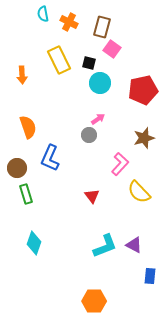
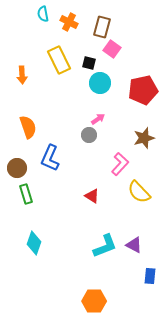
red triangle: rotated 21 degrees counterclockwise
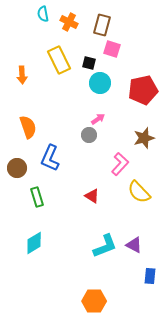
brown rectangle: moved 2 px up
pink square: rotated 18 degrees counterclockwise
green rectangle: moved 11 px right, 3 px down
cyan diamond: rotated 40 degrees clockwise
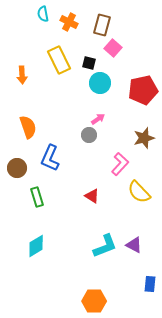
pink square: moved 1 px right, 1 px up; rotated 24 degrees clockwise
cyan diamond: moved 2 px right, 3 px down
blue rectangle: moved 8 px down
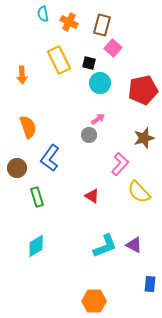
blue L-shape: rotated 12 degrees clockwise
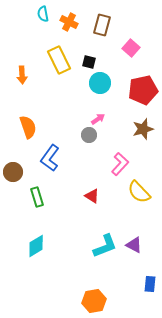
pink square: moved 18 px right
black square: moved 1 px up
brown star: moved 1 px left, 9 px up
brown circle: moved 4 px left, 4 px down
orange hexagon: rotated 10 degrees counterclockwise
